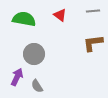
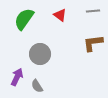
green semicircle: rotated 65 degrees counterclockwise
gray circle: moved 6 px right
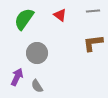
gray circle: moved 3 px left, 1 px up
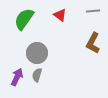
brown L-shape: rotated 55 degrees counterclockwise
gray semicircle: moved 11 px up; rotated 48 degrees clockwise
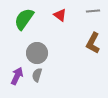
purple arrow: moved 1 px up
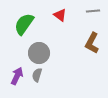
green semicircle: moved 5 px down
brown L-shape: moved 1 px left
gray circle: moved 2 px right
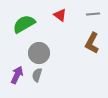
gray line: moved 3 px down
green semicircle: rotated 25 degrees clockwise
purple arrow: moved 1 px up
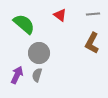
green semicircle: rotated 70 degrees clockwise
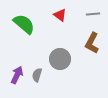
gray circle: moved 21 px right, 6 px down
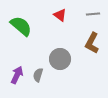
green semicircle: moved 3 px left, 2 px down
gray semicircle: moved 1 px right
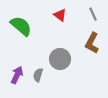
gray line: rotated 72 degrees clockwise
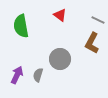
gray line: moved 5 px right, 6 px down; rotated 40 degrees counterclockwise
green semicircle: rotated 140 degrees counterclockwise
